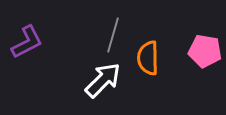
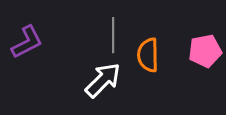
gray line: rotated 16 degrees counterclockwise
pink pentagon: rotated 20 degrees counterclockwise
orange semicircle: moved 3 px up
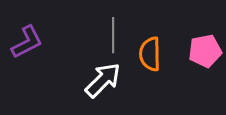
orange semicircle: moved 2 px right, 1 px up
